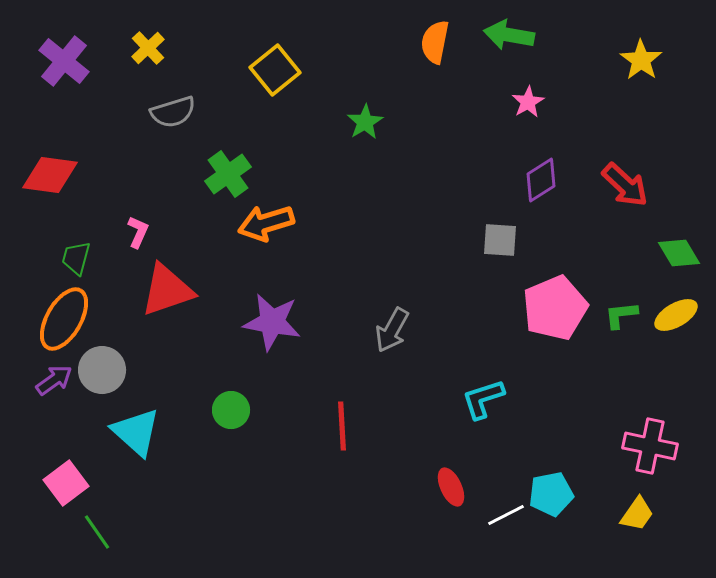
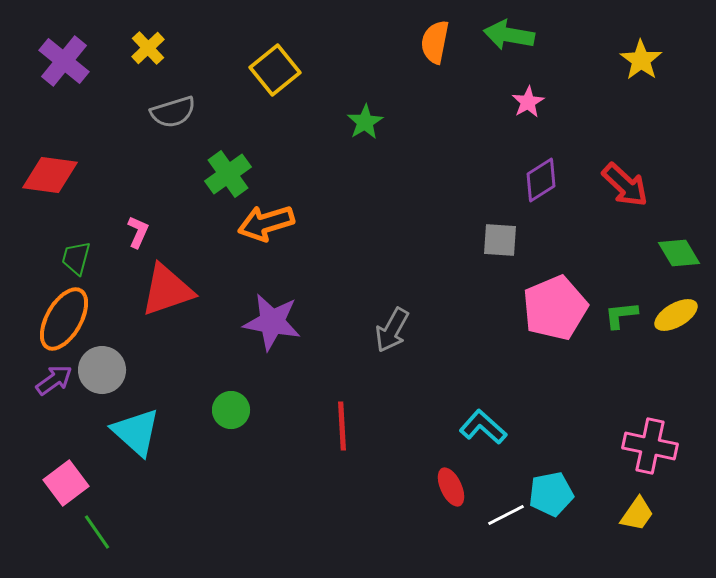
cyan L-shape: moved 28 px down; rotated 60 degrees clockwise
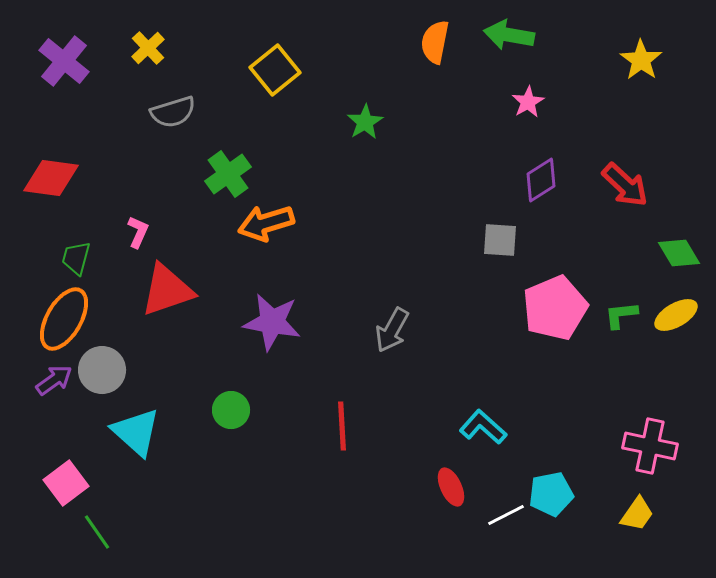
red diamond: moved 1 px right, 3 px down
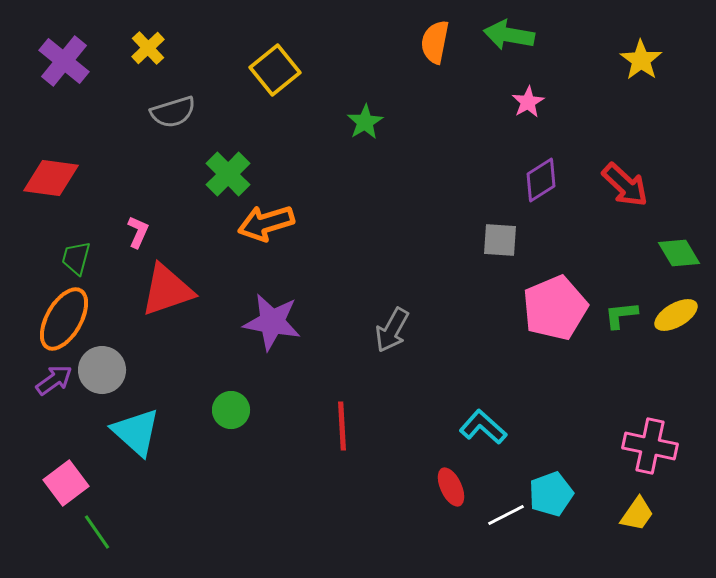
green cross: rotated 9 degrees counterclockwise
cyan pentagon: rotated 9 degrees counterclockwise
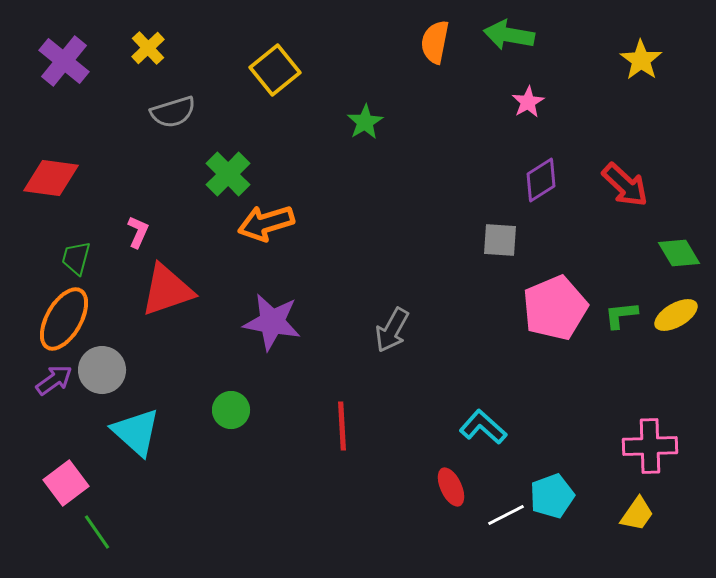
pink cross: rotated 14 degrees counterclockwise
cyan pentagon: moved 1 px right, 2 px down
